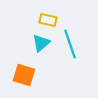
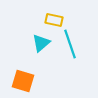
yellow rectangle: moved 6 px right
orange square: moved 1 px left, 6 px down
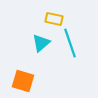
yellow rectangle: moved 1 px up
cyan line: moved 1 px up
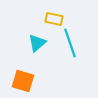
cyan triangle: moved 4 px left
